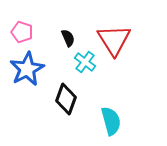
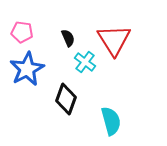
pink pentagon: rotated 10 degrees counterclockwise
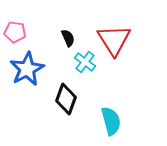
pink pentagon: moved 7 px left
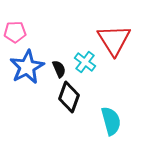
pink pentagon: rotated 10 degrees counterclockwise
black semicircle: moved 9 px left, 31 px down
blue star: moved 2 px up
black diamond: moved 3 px right, 2 px up
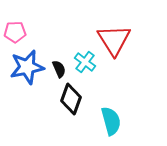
blue star: rotated 16 degrees clockwise
black diamond: moved 2 px right, 2 px down
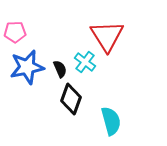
red triangle: moved 7 px left, 4 px up
black semicircle: moved 1 px right
